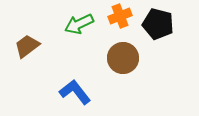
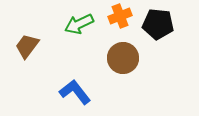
black pentagon: rotated 8 degrees counterclockwise
brown trapezoid: rotated 16 degrees counterclockwise
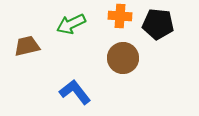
orange cross: rotated 25 degrees clockwise
green arrow: moved 8 px left
brown trapezoid: rotated 40 degrees clockwise
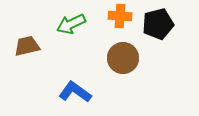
black pentagon: rotated 20 degrees counterclockwise
blue L-shape: rotated 16 degrees counterclockwise
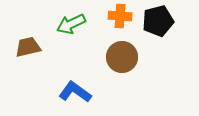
black pentagon: moved 3 px up
brown trapezoid: moved 1 px right, 1 px down
brown circle: moved 1 px left, 1 px up
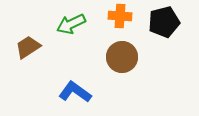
black pentagon: moved 6 px right, 1 px down
brown trapezoid: rotated 20 degrees counterclockwise
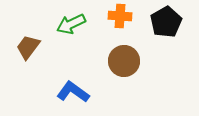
black pentagon: moved 2 px right; rotated 16 degrees counterclockwise
brown trapezoid: rotated 20 degrees counterclockwise
brown circle: moved 2 px right, 4 px down
blue L-shape: moved 2 px left
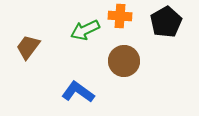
green arrow: moved 14 px right, 6 px down
blue L-shape: moved 5 px right
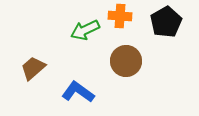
brown trapezoid: moved 5 px right, 21 px down; rotated 12 degrees clockwise
brown circle: moved 2 px right
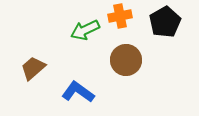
orange cross: rotated 15 degrees counterclockwise
black pentagon: moved 1 px left
brown circle: moved 1 px up
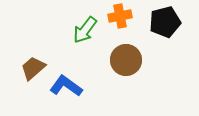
black pentagon: rotated 16 degrees clockwise
green arrow: rotated 28 degrees counterclockwise
blue L-shape: moved 12 px left, 6 px up
